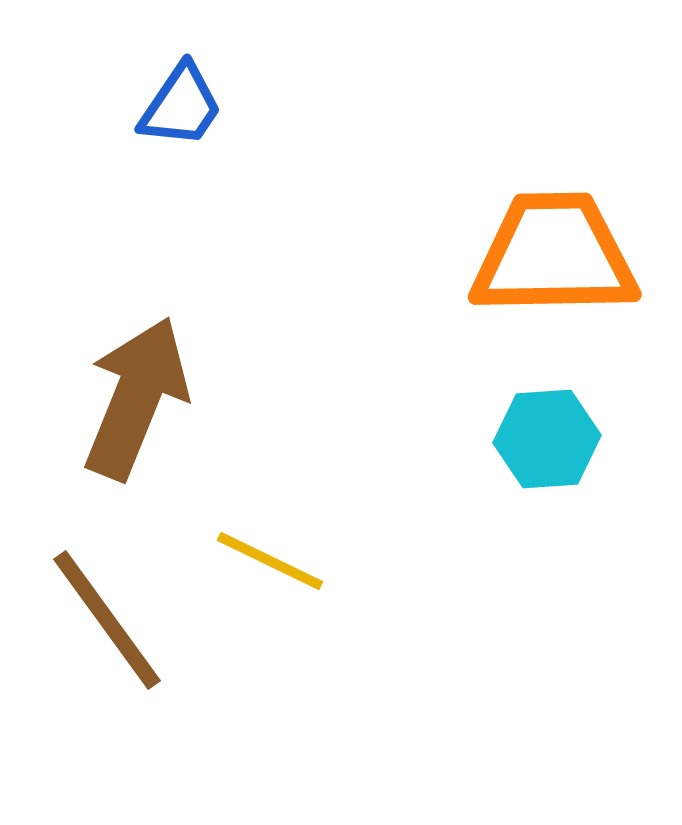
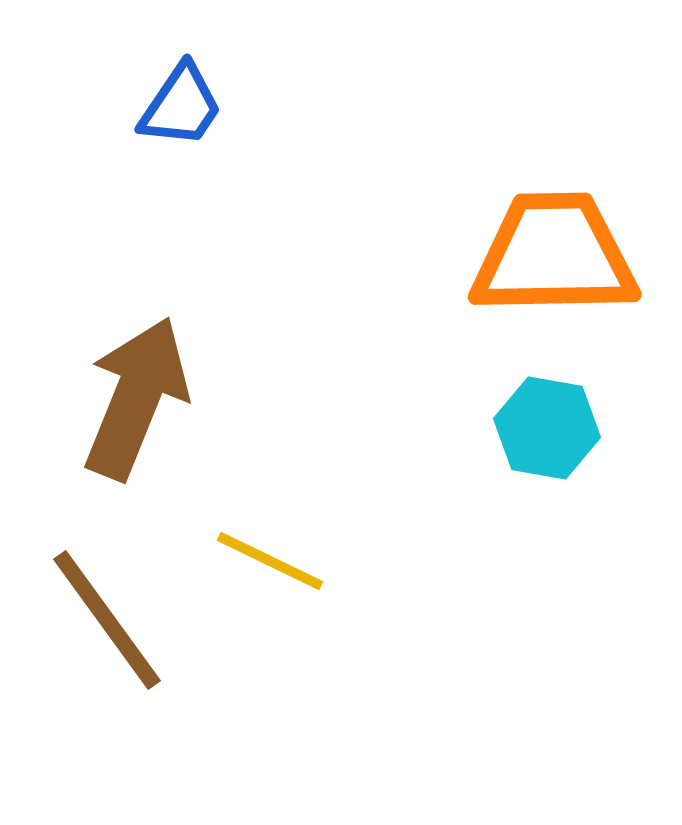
cyan hexagon: moved 11 px up; rotated 14 degrees clockwise
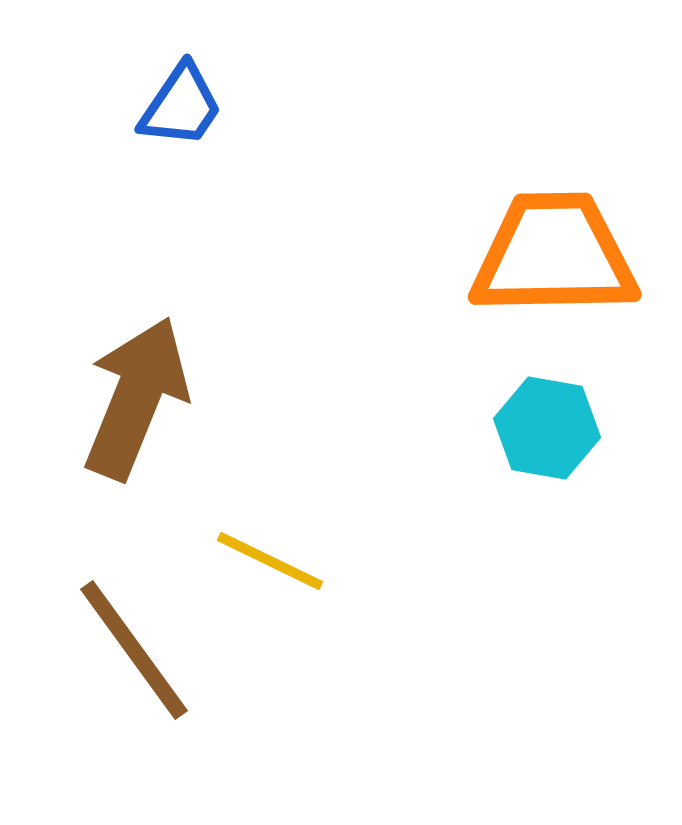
brown line: moved 27 px right, 30 px down
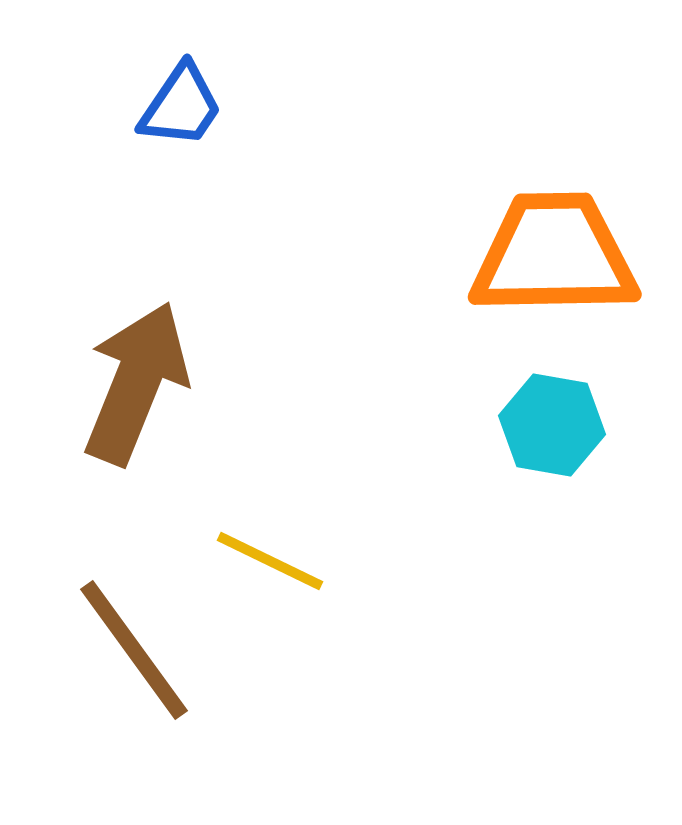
brown arrow: moved 15 px up
cyan hexagon: moved 5 px right, 3 px up
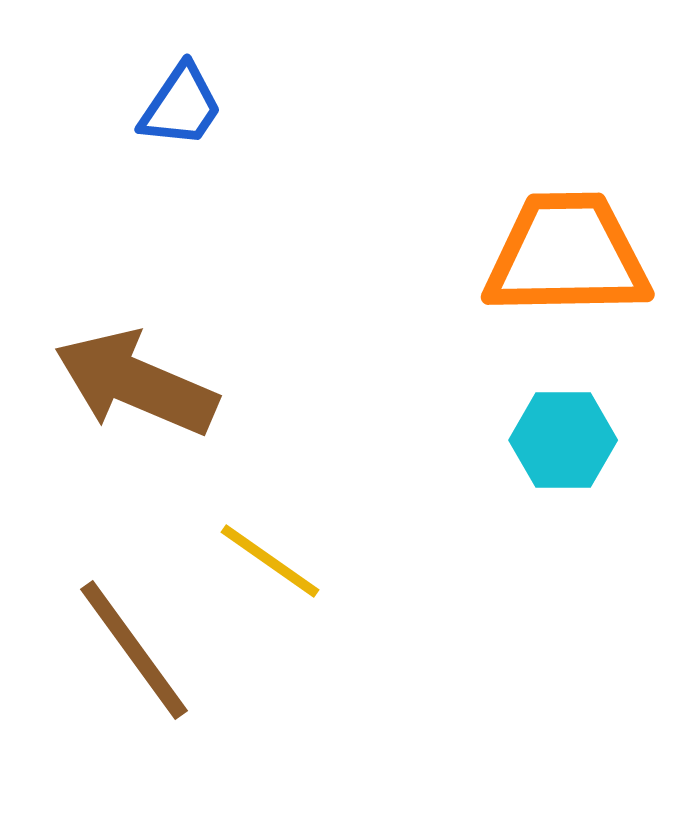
orange trapezoid: moved 13 px right
brown arrow: rotated 89 degrees counterclockwise
cyan hexagon: moved 11 px right, 15 px down; rotated 10 degrees counterclockwise
yellow line: rotated 9 degrees clockwise
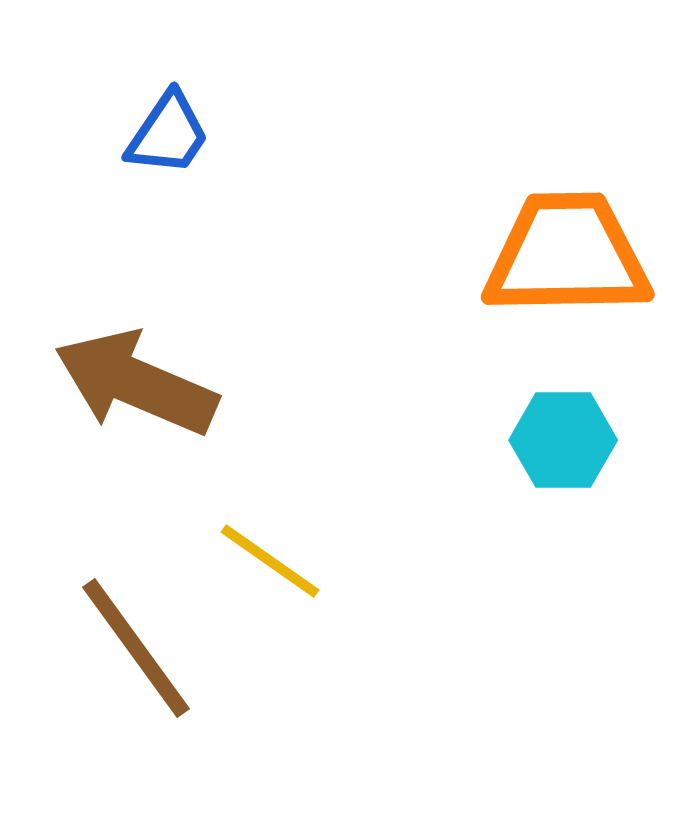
blue trapezoid: moved 13 px left, 28 px down
brown line: moved 2 px right, 2 px up
